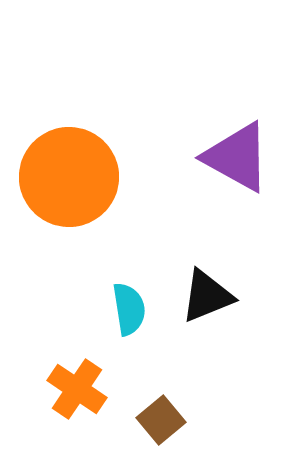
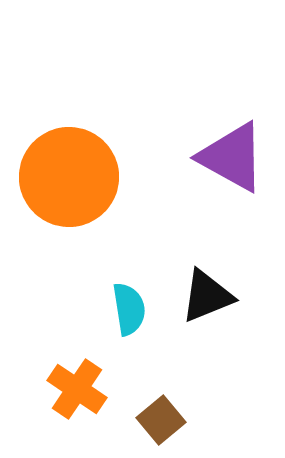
purple triangle: moved 5 px left
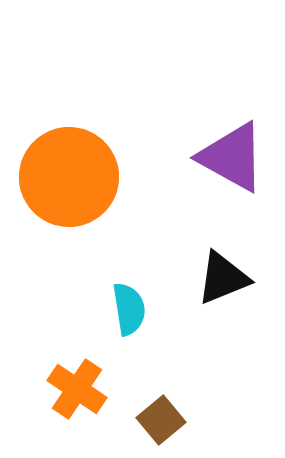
black triangle: moved 16 px right, 18 px up
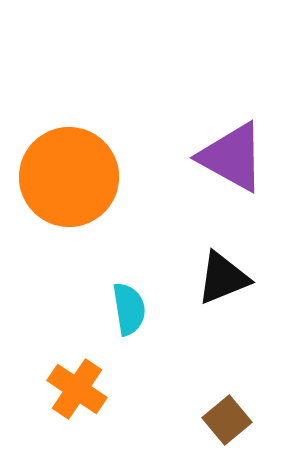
brown square: moved 66 px right
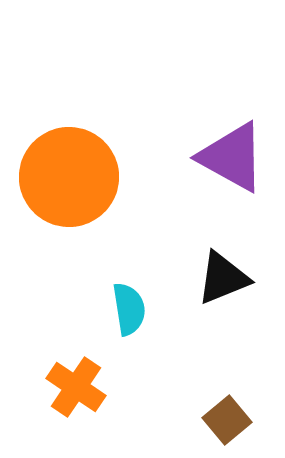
orange cross: moved 1 px left, 2 px up
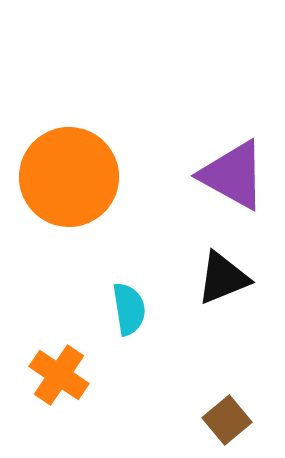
purple triangle: moved 1 px right, 18 px down
orange cross: moved 17 px left, 12 px up
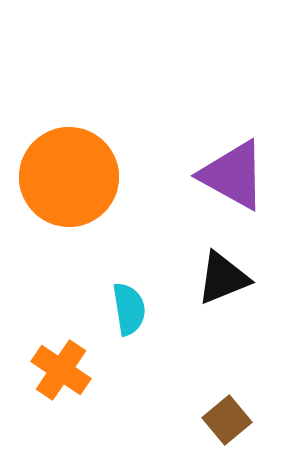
orange cross: moved 2 px right, 5 px up
